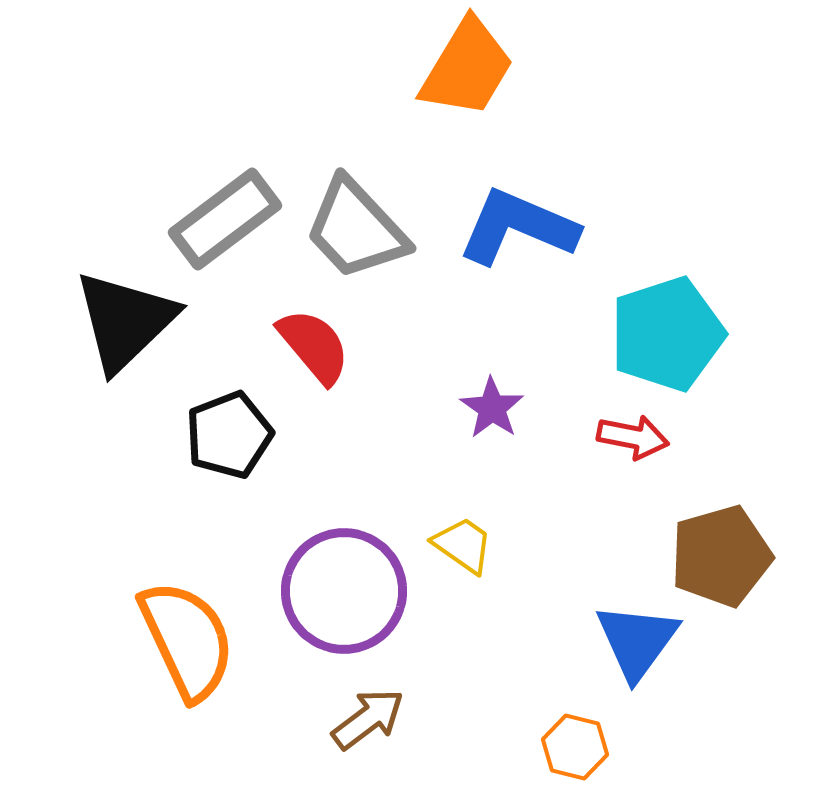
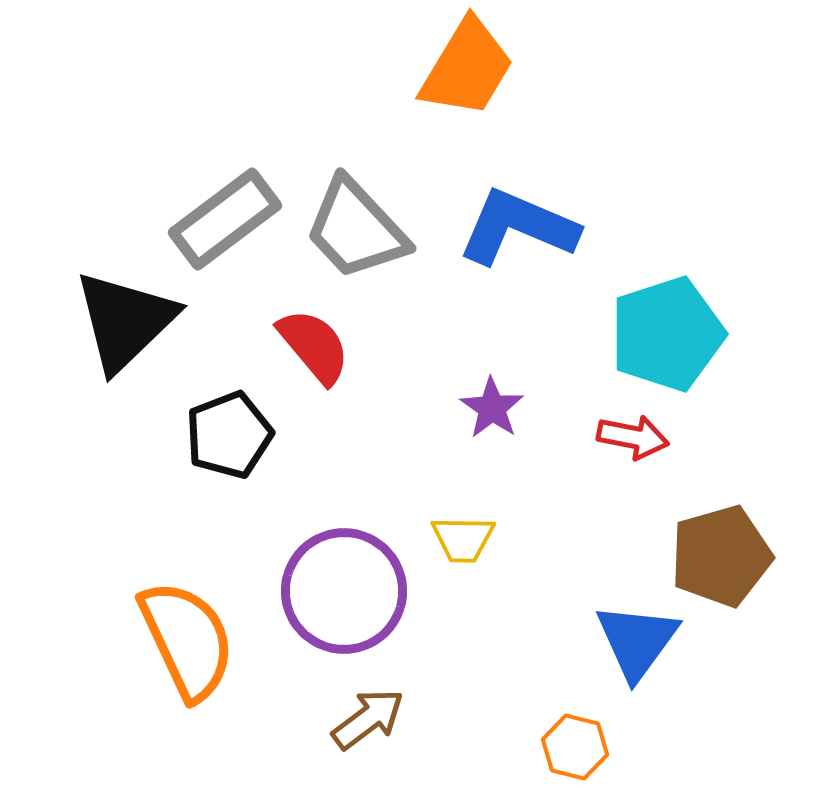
yellow trapezoid: moved 6 px up; rotated 146 degrees clockwise
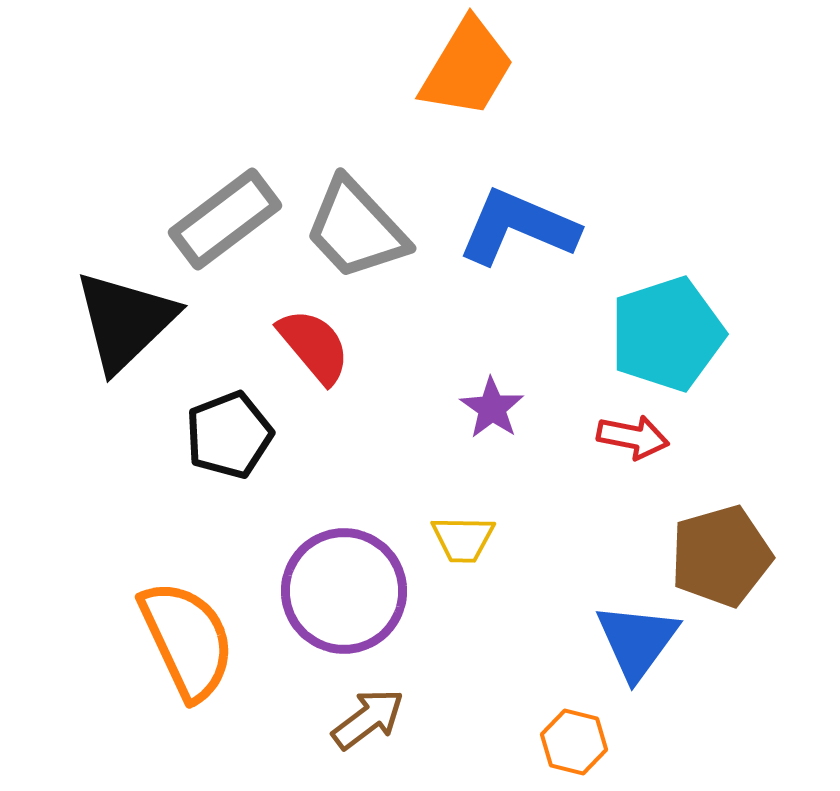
orange hexagon: moved 1 px left, 5 px up
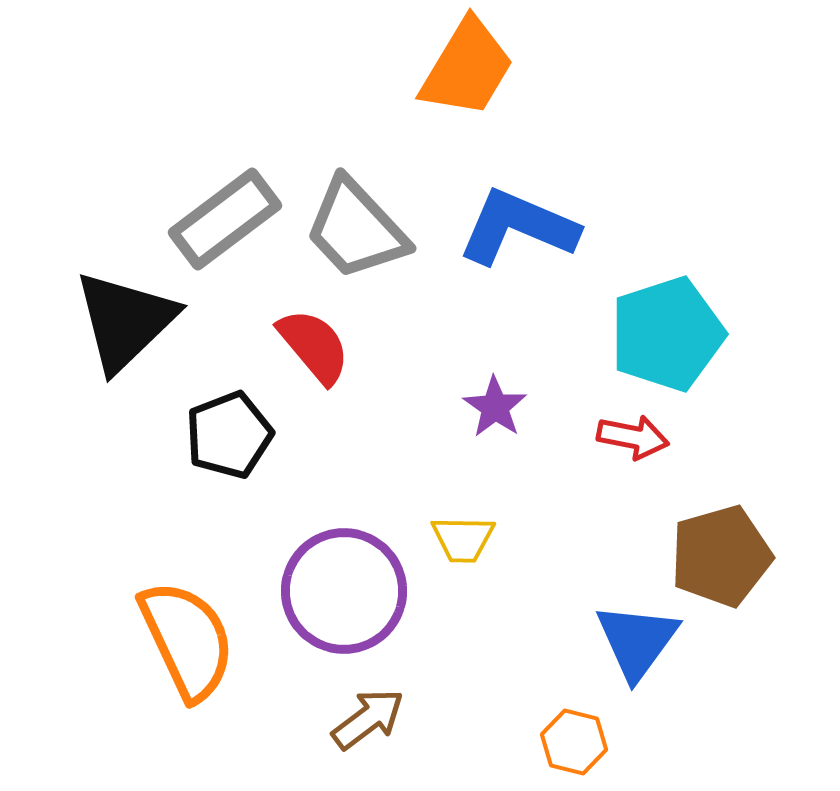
purple star: moved 3 px right, 1 px up
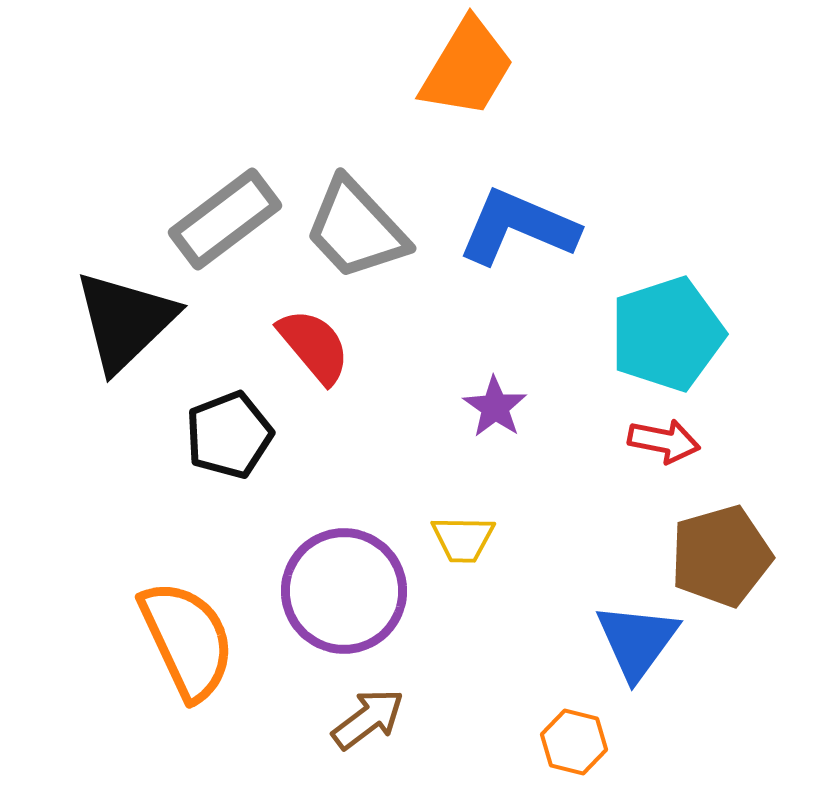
red arrow: moved 31 px right, 4 px down
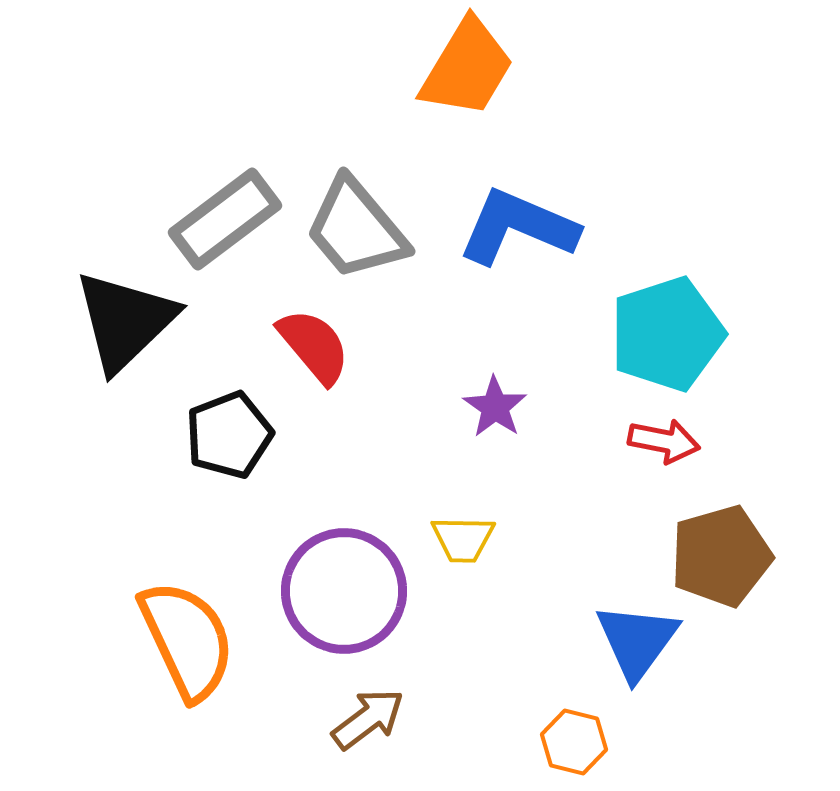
gray trapezoid: rotated 3 degrees clockwise
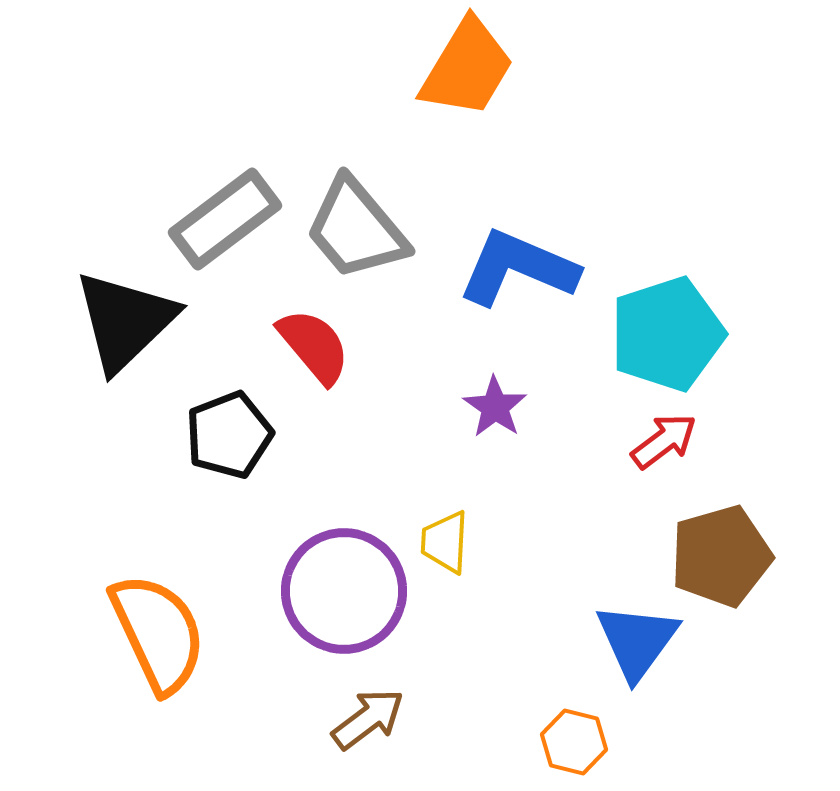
blue L-shape: moved 41 px down
red arrow: rotated 48 degrees counterclockwise
yellow trapezoid: moved 18 px left, 3 px down; rotated 92 degrees clockwise
orange semicircle: moved 29 px left, 7 px up
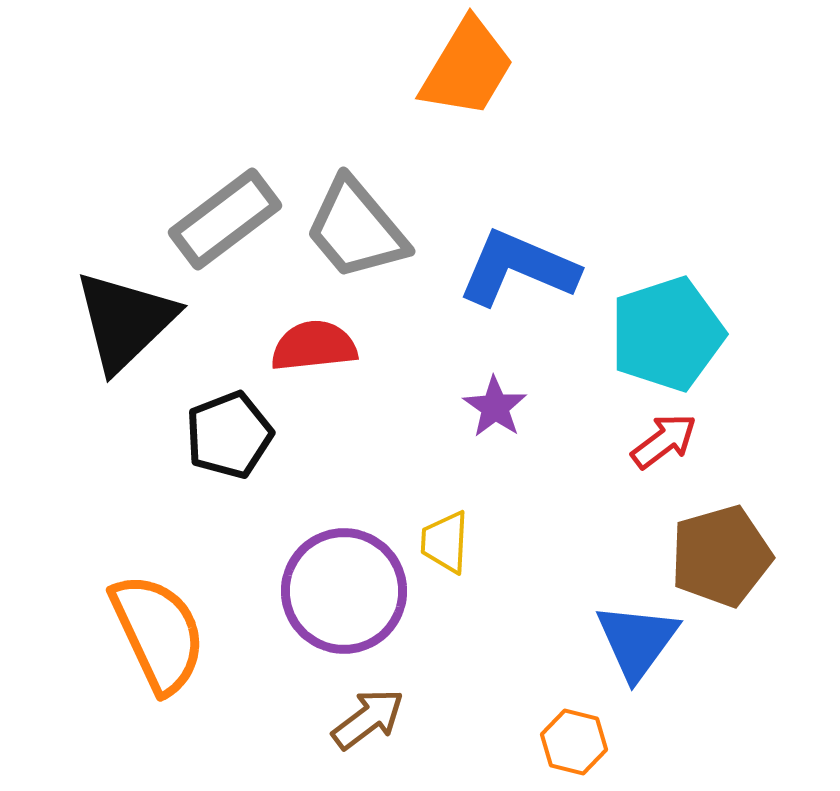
red semicircle: rotated 56 degrees counterclockwise
